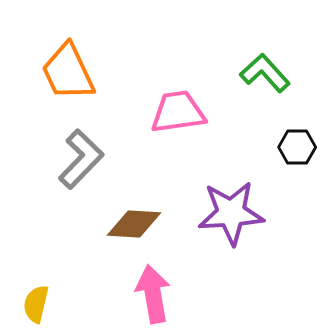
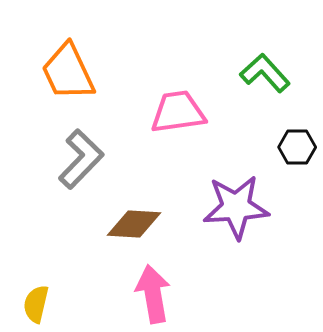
purple star: moved 5 px right, 6 px up
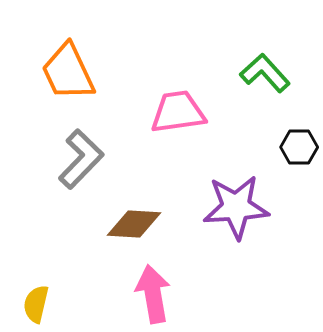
black hexagon: moved 2 px right
